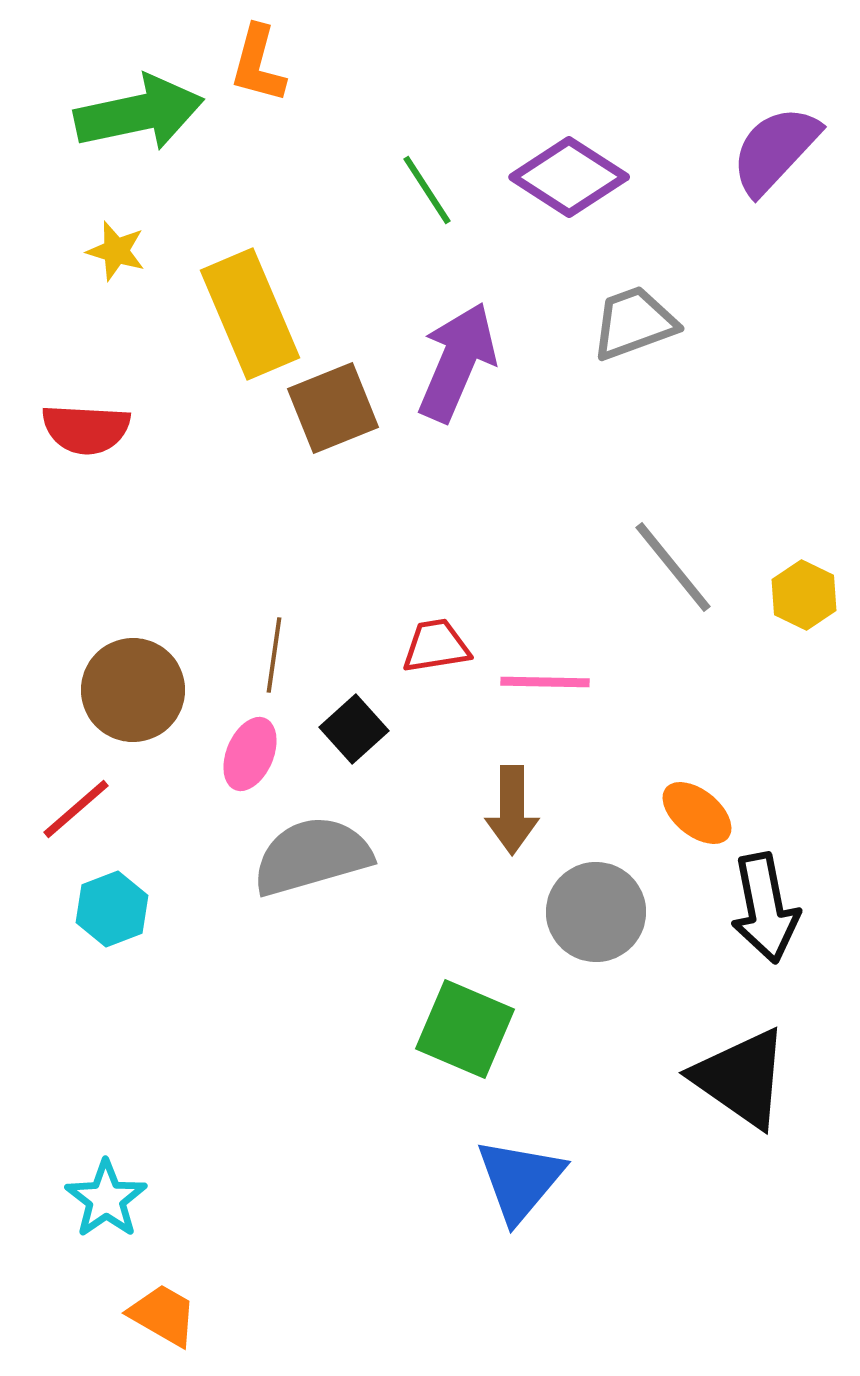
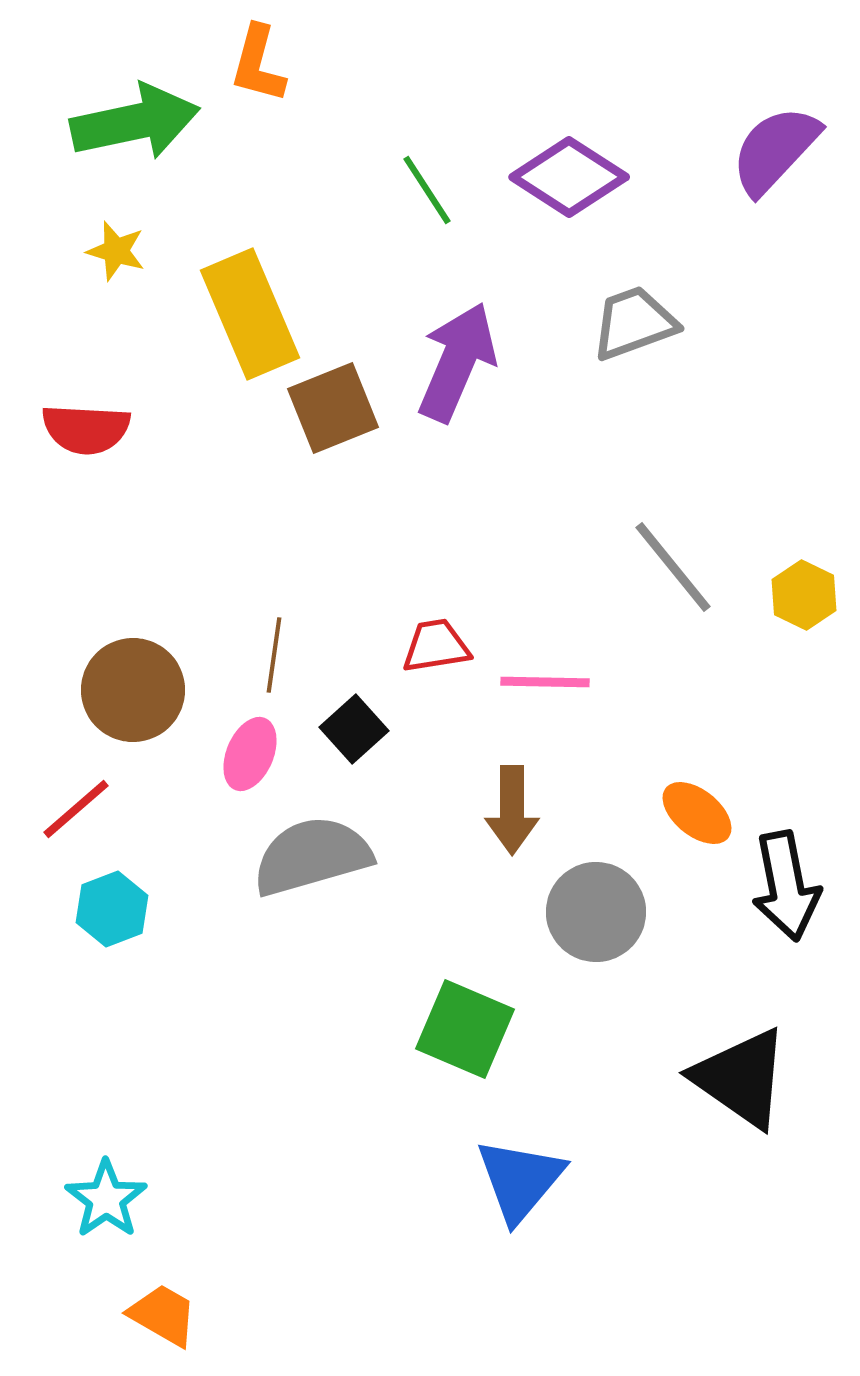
green arrow: moved 4 px left, 9 px down
black arrow: moved 21 px right, 22 px up
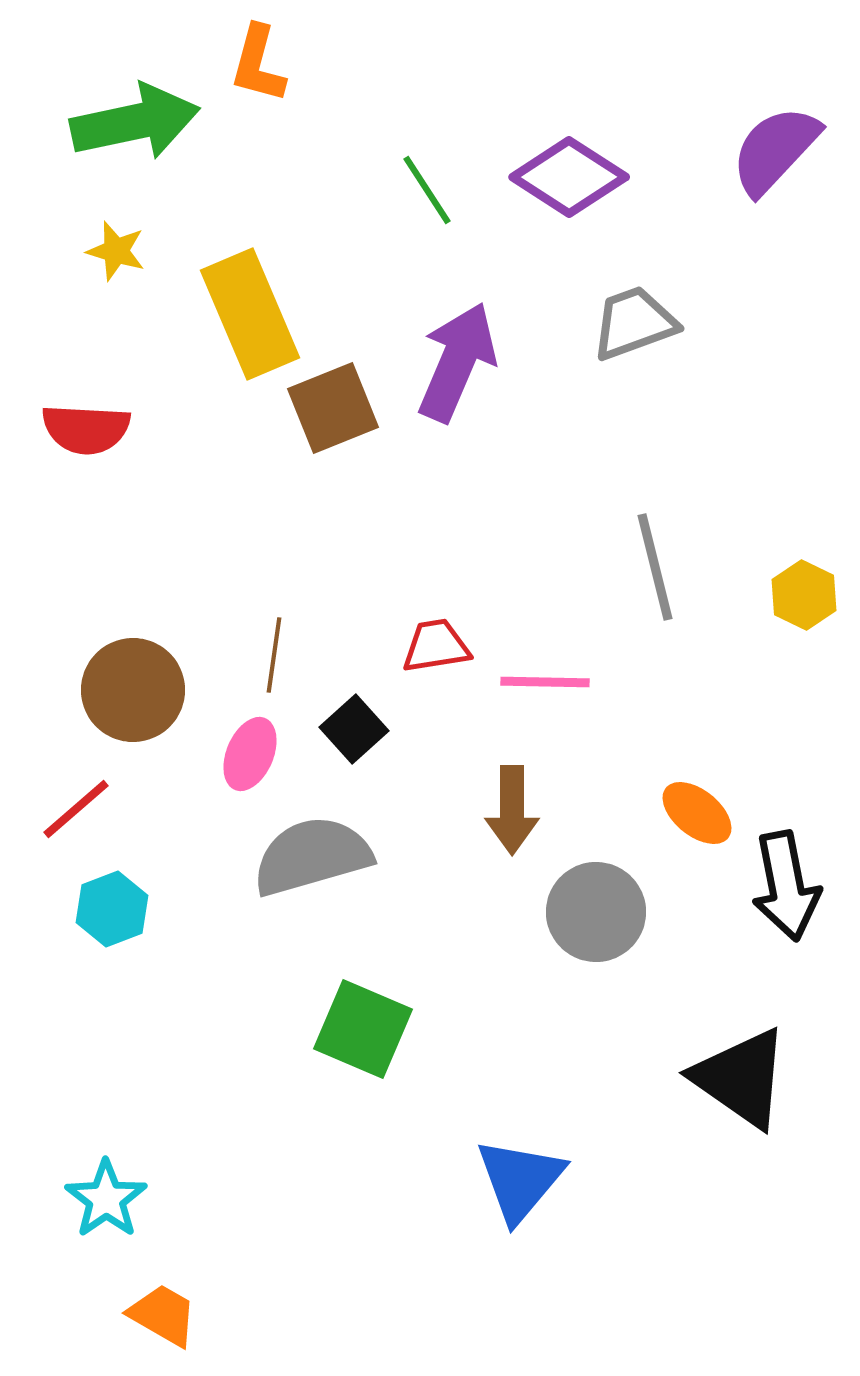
gray line: moved 18 px left; rotated 25 degrees clockwise
green square: moved 102 px left
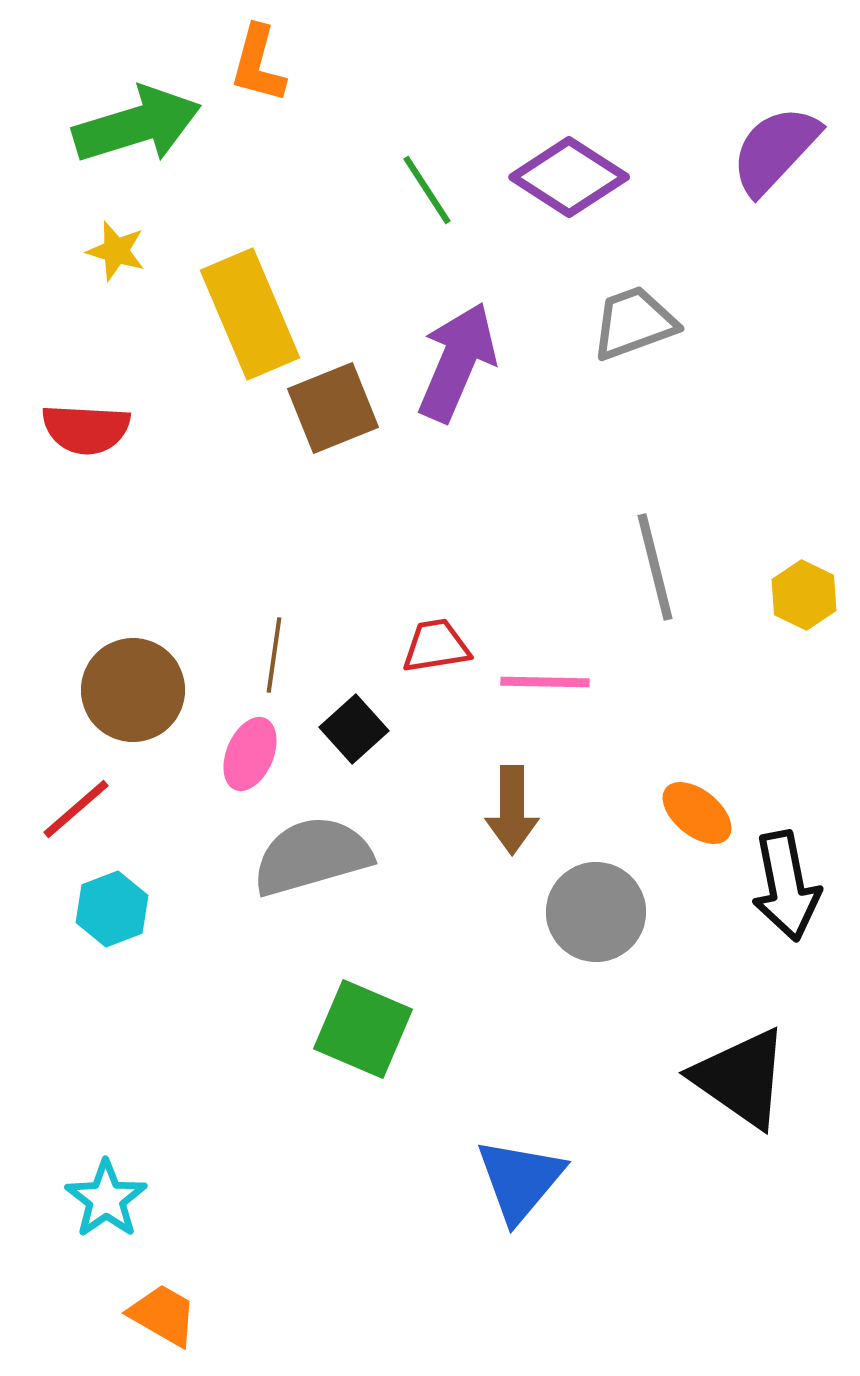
green arrow: moved 2 px right, 3 px down; rotated 5 degrees counterclockwise
